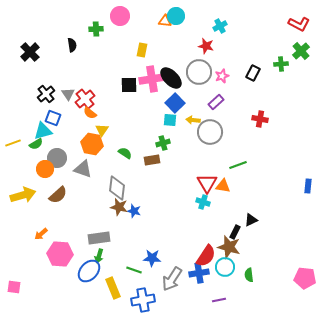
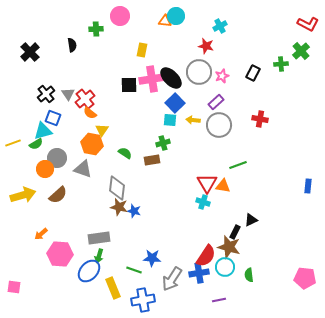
red L-shape at (299, 24): moved 9 px right
gray circle at (210, 132): moved 9 px right, 7 px up
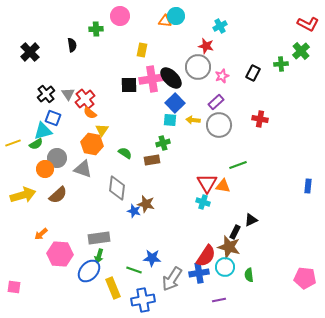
gray circle at (199, 72): moved 1 px left, 5 px up
brown star at (119, 207): moved 27 px right, 3 px up
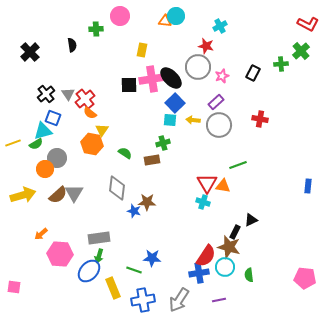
gray triangle at (83, 169): moved 9 px left, 24 px down; rotated 42 degrees clockwise
brown star at (146, 204): moved 1 px right, 2 px up; rotated 12 degrees counterclockwise
gray arrow at (172, 279): moved 7 px right, 21 px down
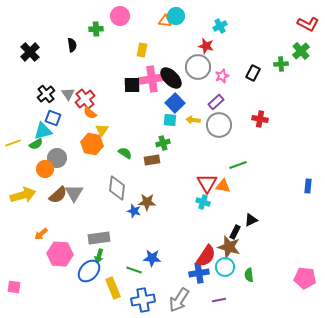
black square at (129, 85): moved 3 px right
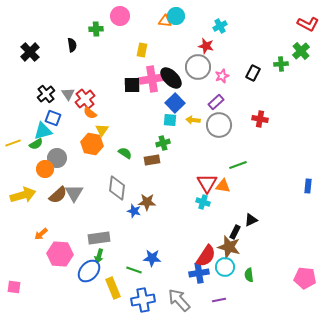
gray arrow at (179, 300): rotated 105 degrees clockwise
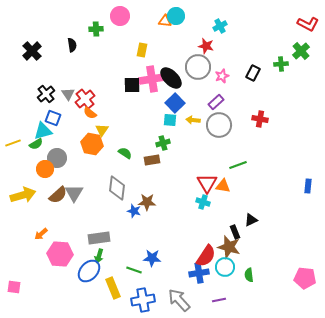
black cross at (30, 52): moved 2 px right, 1 px up
black rectangle at (235, 232): rotated 48 degrees counterclockwise
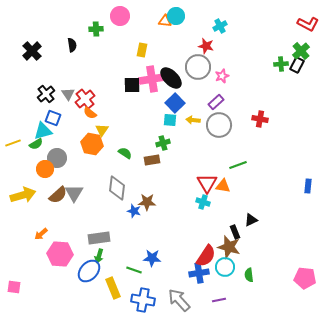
black rectangle at (253, 73): moved 44 px right, 8 px up
blue cross at (143, 300): rotated 20 degrees clockwise
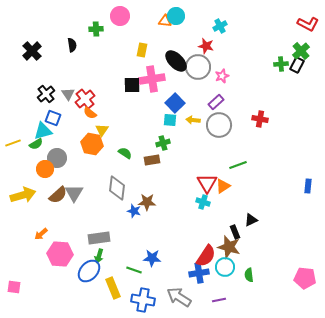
black ellipse at (171, 78): moved 5 px right, 17 px up
orange triangle at (223, 186): rotated 42 degrees counterclockwise
gray arrow at (179, 300): moved 3 px up; rotated 15 degrees counterclockwise
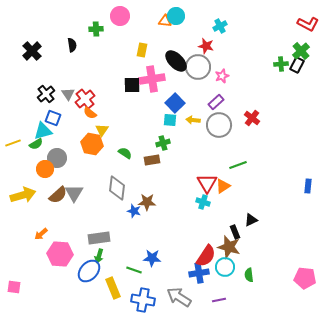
red cross at (260, 119): moved 8 px left, 1 px up; rotated 28 degrees clockwise
